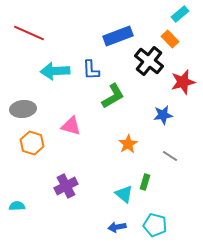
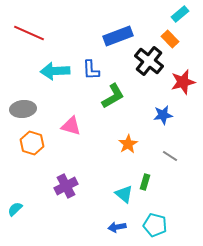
cyan semicircle: moved 2 px left, 3 px down; rotated 42 degrees counterclockwise
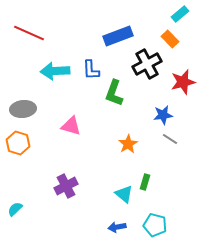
black cross: moved 2 px left, 3 px down; rotated 24 degrees clockwise
green L-shape: moved 1 px right, 3 px up; rotated 140 degrees clockwise
orange hexagon: moved 14 px left
gray line: moved 17 px up
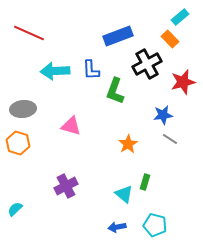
cyan rectangle: moved 3 px down
green L-shape: moved 1 px right, 2 px up
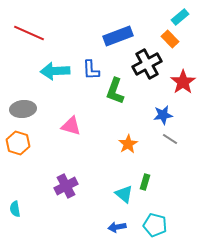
red star: rotated 20 degrees counterclockwise
cyan semicircle: rotated 56 degrees counterclockwise
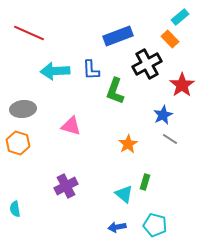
red star: moved 1 px left, 3 px down
blue star: rotated 18 degrees counterclockwise
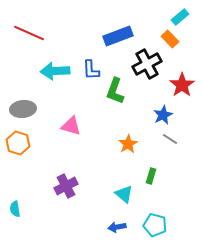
green rectangle: moved 6 px right, 6 px up
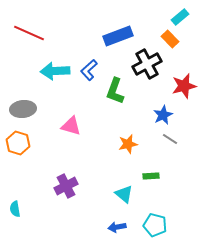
blue L-shape: moved 2 px left; rotated 50 degrees clockwise
red star: moved 2 px right, 1 px down; rotated 20 degrees clockwise
orange star: rotated 18 degrees clockwise
green rectangle: rotated 70 degrees clockwise
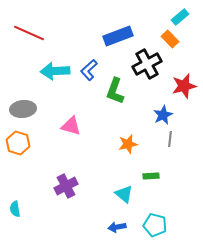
gray line: rotated 63 degrees clockwise
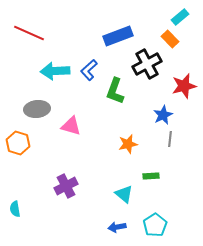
gray ellipse: moved 14 px right
cyan pentagon: rotated 25 degrees clockwise
